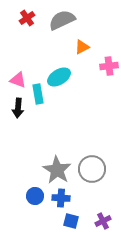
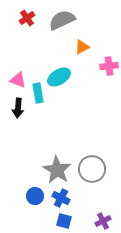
cyan rectangle: moved 1 px up
blue cross: rotated 24 degrees clockwise
blue square: moved 7 px left
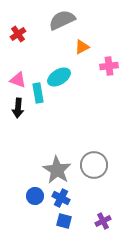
red cross: moved 9 px left, 16 px down
gray circle: moved 2 px right, 4 px up
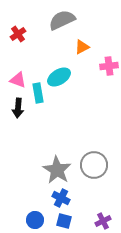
blue circle: moved 24 px down
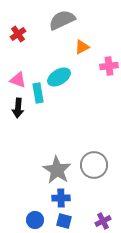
blue cross: rotated 30 degrees counterclockwise
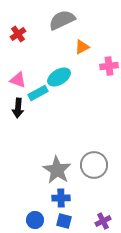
cyan rectangle: rotated 72 degrees clockwise
